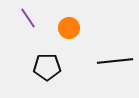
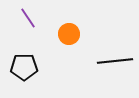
orange circle: moved 6 px down
black pentagon: moved 23 px left
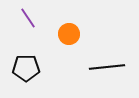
black line: moved 8 px left, 6 px down
black pentagon: moved 2 px right, 1 px down
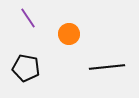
black pentagon: rotated 12 degrees clockwise
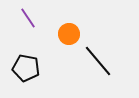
black line: moved 9 px left, 6 px up; rotated 56 degrees clockwise
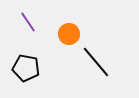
purple line: moved 4 px down
black line: moved 2 px left, 1 px down
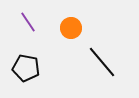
orange circle: moved 2 px right, 6 px up
black line: moved 6 px right
